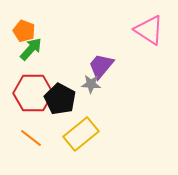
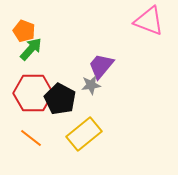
pink triangle: moved 9 px up; rotated 12 degrees counterclockwise
gray star: moved 1 px down; rotated 12 degrees counterclockwise
yellow rectangle: moved 3 px right
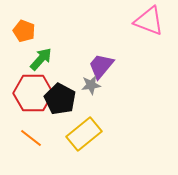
green arrow: moved 10 px right, 10 px down
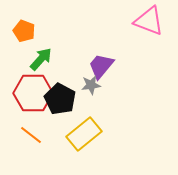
orange line: moved 3 px up
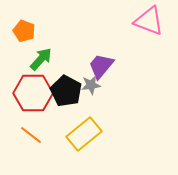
black pentagon: moved 6 px right, 8 px up
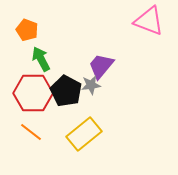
orange pentagon: moved 3 px right, 1 px up
green arrow: rotated 70 degrees counterclockwise
orange line: moved 3 px up
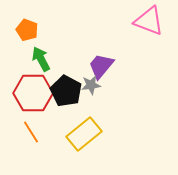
orange line: rotated 20 degrees clockwise
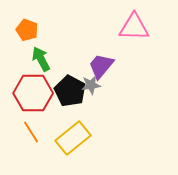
pink triangle: moved 15 px left, 6 px down; rotated 20 degrees counterclockwise
black pentagon: moved 4 px right
yellow rectangle: moved 11 px left, 4 px down
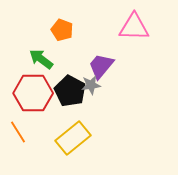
orange pentagon: moved 35 px right
green arrow: rotated 25 degrees counterclockwise
orange line: moved 13 px left
